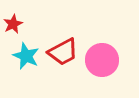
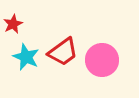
red trapezoid: rotated 8 degrees counterclockwise
cyan star: moved 1 px down
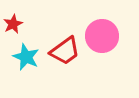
red trapezoid: moved 2 px right, 1 px up
pink circle: moved 24 px up
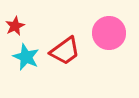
red star: moved 2 px right, 2 px down
pink circle: moved 7 px right, 3 px up
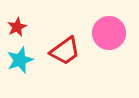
red star: moved 2 px right, 1 px down
cyan star: moved 6 px left, 3 px down; rotated 28 degrees clockwise
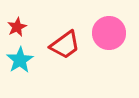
red trapezoid: moved 6 px up
cyan star: rotated 12 degrees counterclockwise
